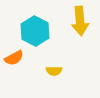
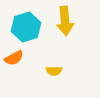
yellow arrow: moved 15 px left
cyan hexagon: moved 9 px left, 4 px up; rotated 16 degrees clockwise
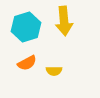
yellow arrow: moved 1 px left
orange semicircle: moved 13 px right, 5 px down
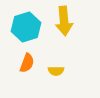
orange semicircle: rotated 42 degrees counterclockwise
yellow semicircle: moved 2 px right
